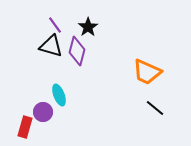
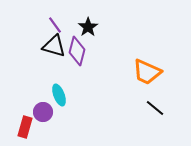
black triangle: moved 3 px right
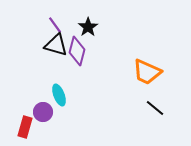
black triangle: moved 2 px right, 1 px up
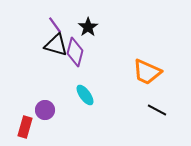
purple diamond: moved 2 px left, 1 px down
cyan ellipse: moved 26 px right; rotated 15 degrees counterclockwise
black line: moved 2 px right, 2 px down; rotated 12 degrees counterclockwise
purple circle: moved 2 px right, 2 px up
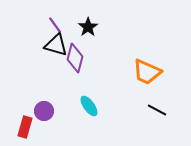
purple diamond: moved 6 px down
cyan ellipse: moved 4 px right, 11 px down
purple circle: moved 1 px left, 1 px down
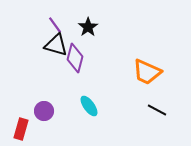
red rectangle: moved 4 px left, 2 px down
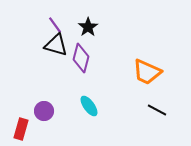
purple diamond: moved 6 px right
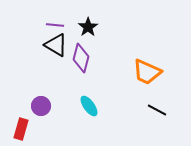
purple line: rotated 48 degrees counterclockwise
black triangle: rotated 15 degrees clockwise
purple circle: moved 3 px left, 5 px up
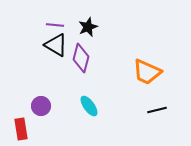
black star: rotated 12 degrees clockwise
black line: rotated 42 degrees counterclockwise
red rectangle: rotated 25 degrees counterclockwise
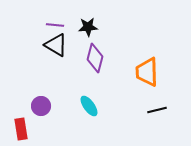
black star: rotated 18 degrees clockwise
purple diamond: moved 14 px right
orange trapezoid: rotated 64 degrees clockwise
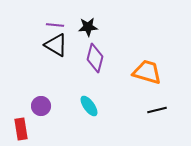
orange trapezoid: rotated 108 degrees clockwise
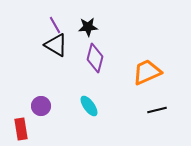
purple line: rotated 54 degrees clockwise
orange trapezoid: rotated 40 degrees counterclockwise
